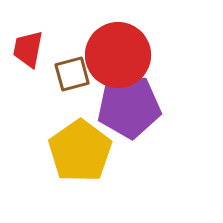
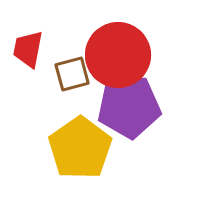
yellow pentagon: moved 3 px up
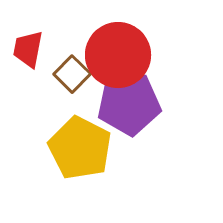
brown square: rotated 30 degrees counterclockwise
purple pentagon: moved 3 px up
yellow pentagon: rotated 10 degrees counterclockwise
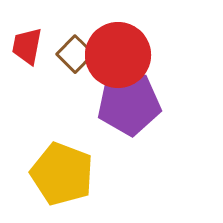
red trapezoid: moved 1 px left, 3 px up
brown square: moved 3 px right, 20 px up
yellow pentagon: moved 18 px left, 26 px down; rotated 6 degrees counterclockwise
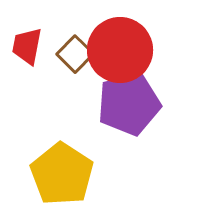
red circle: moved 2 px right, 5 px up
purple pentagon: rotated 8 degrees counterclockwise
yellow pentagon: rotated 12 degrees clockwise
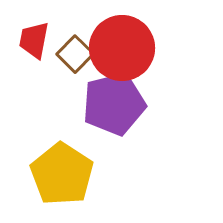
red trapezoid: moved 7 px right, 6 px up
red circle: moved 2 px right, 2 px up
purple pentagon: moved 15 px left
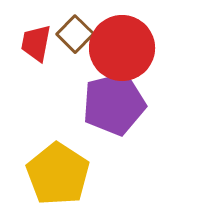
red trapezoid: moved 2 px right, 3 px down
brown square: moved 20 px up
yellow pentagon: moved 4 px left
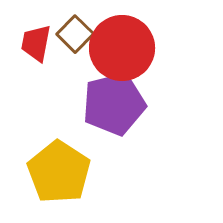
yellow pentagon: moved 1 px right, 2 px up
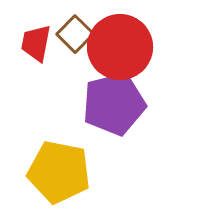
red circle: moved 2 px left, 1 px up
yellow pentagon: rotated 22 degrees counterclockwise
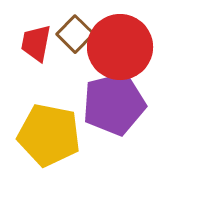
yellow pentagon: moved 10 px left, 37 px up
